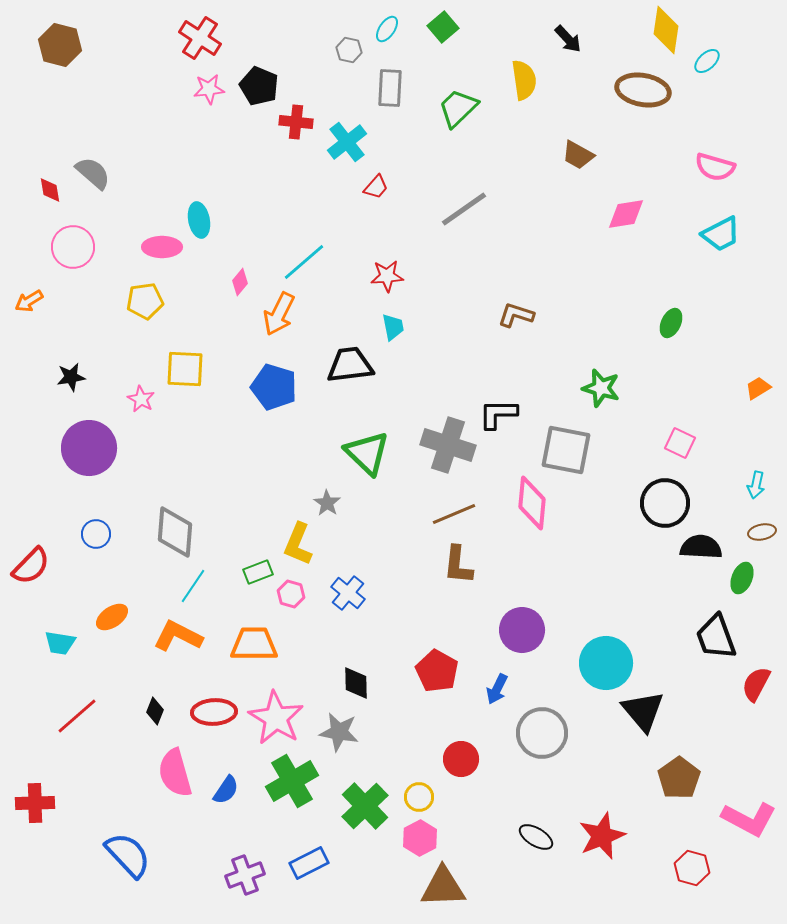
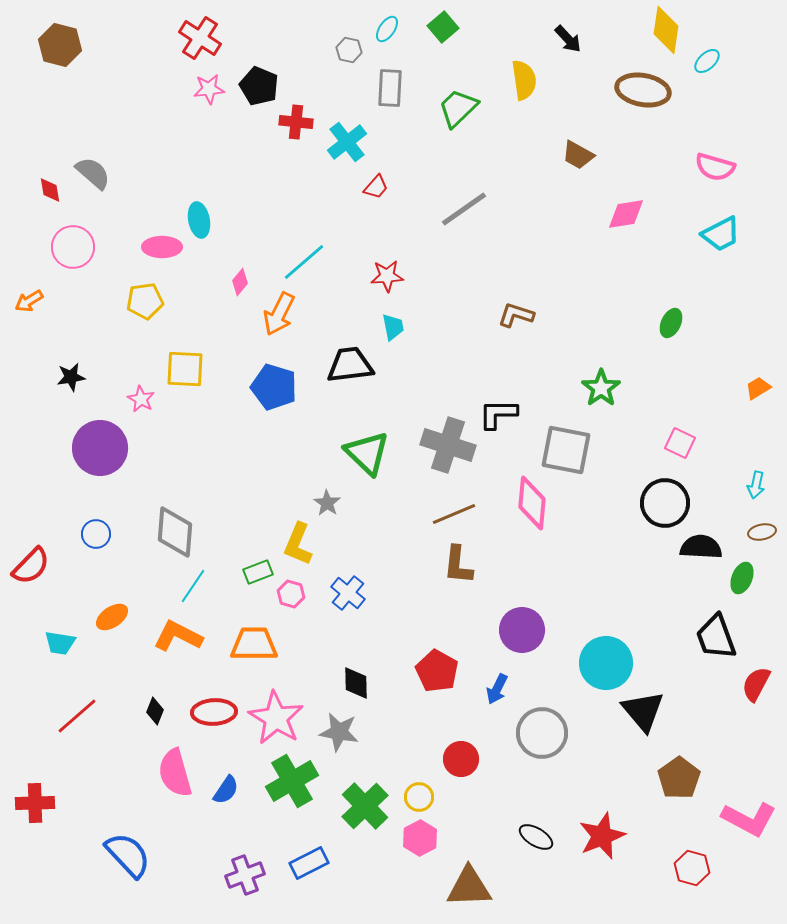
green star at (601, 388): rotated 21 degrees clockwise
purple circle at (89, 448): moved 11 px right
brown triangle at (443, 887): moved 26 px right
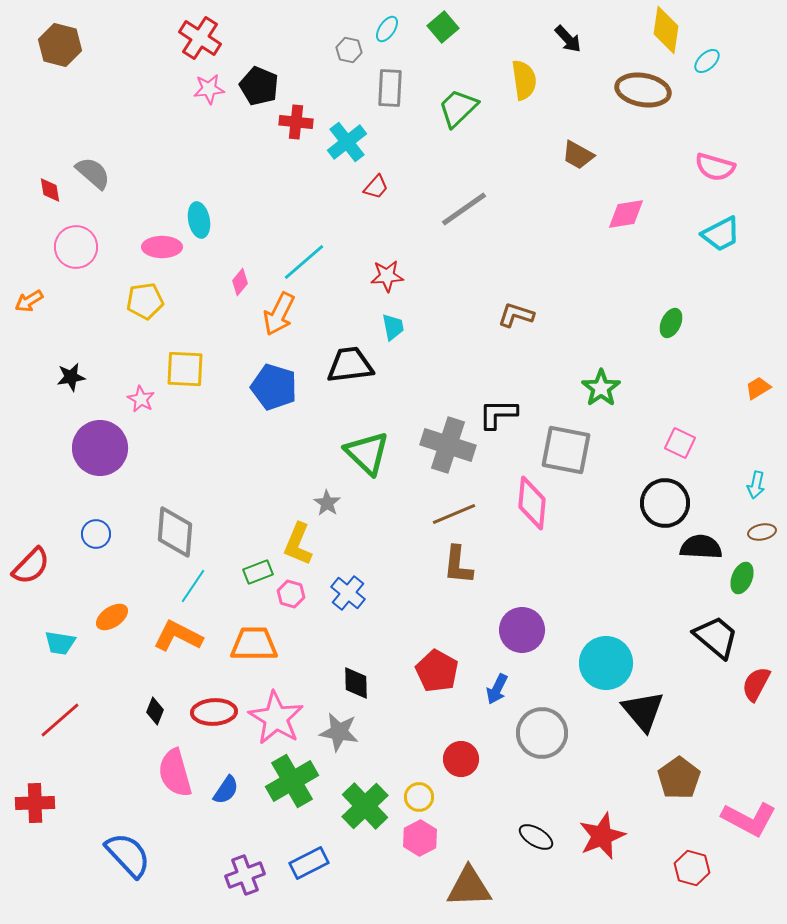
pink circle at (73, 247): moved 3 px right
black trapezoid at (716, 637): rotated 150 degrees clockwise
red line at (77, 716): moved 17 px left, 4 px down
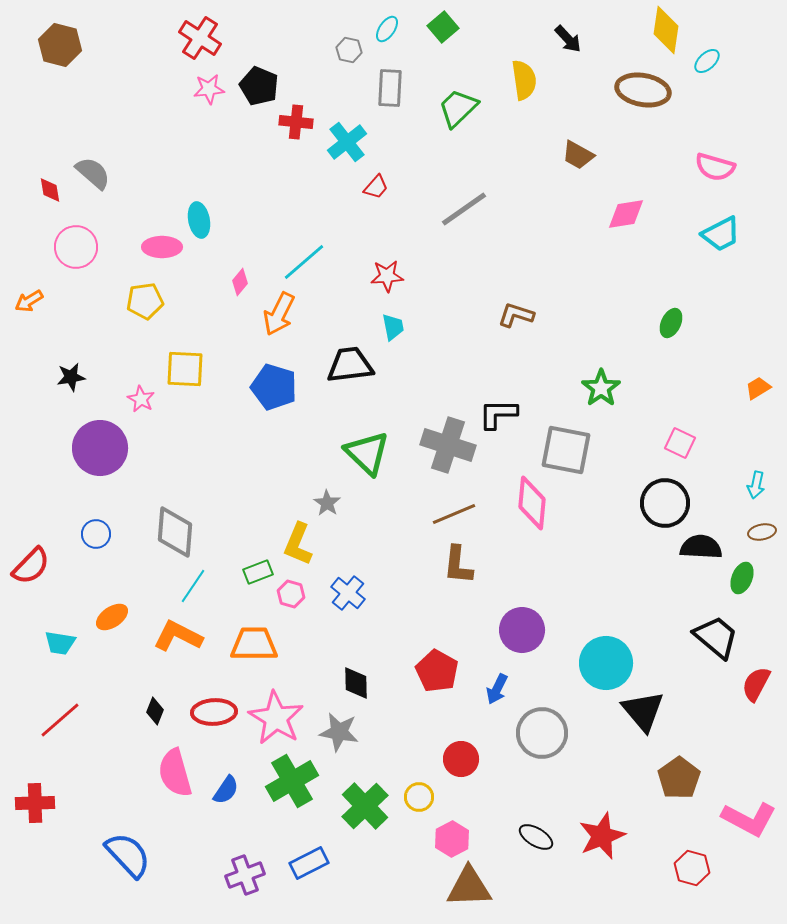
pink hexagon at (420, 838): moved 32 px right, 1 px down
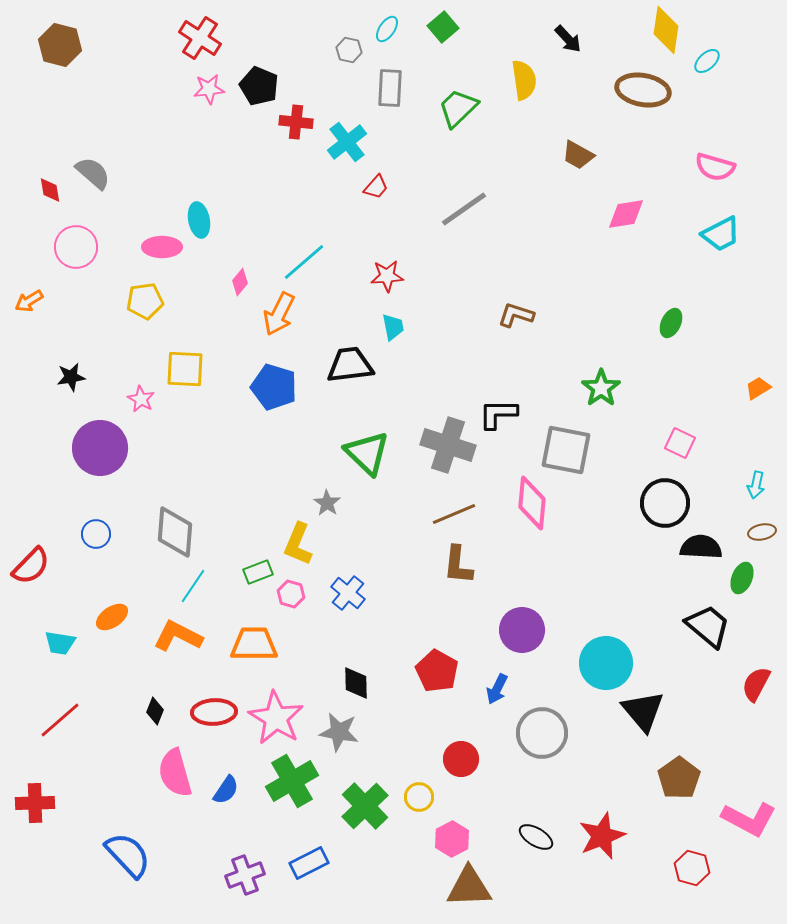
black trapezoid at (716, 637): moved 8 px left, 11 px up
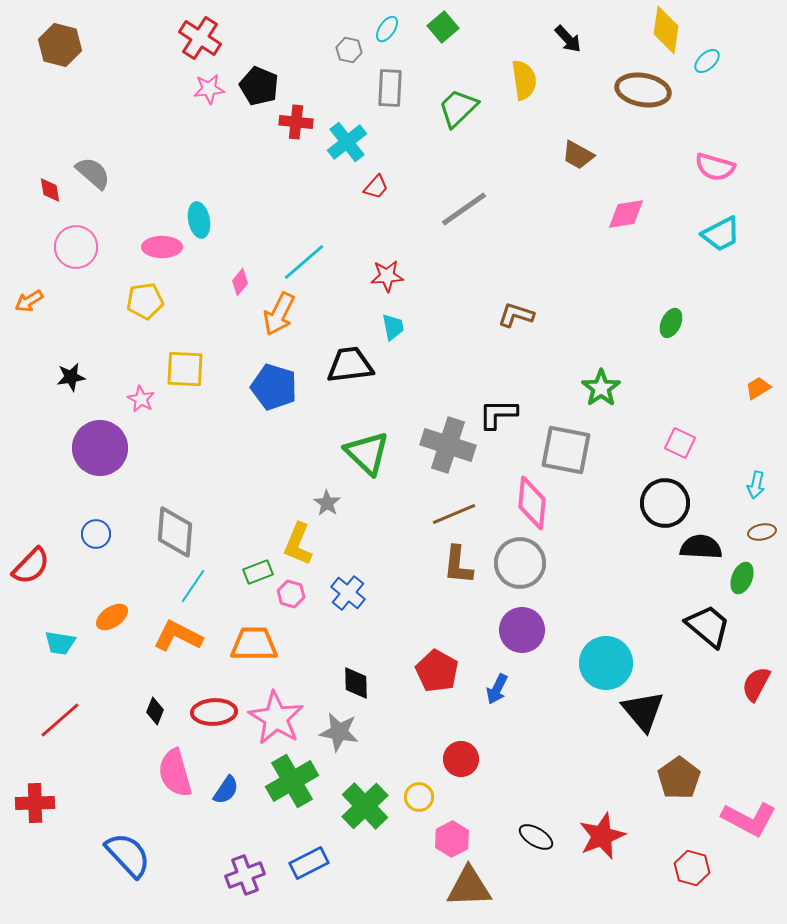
gray circle at (542, 733): moved 22 px left, 170 px up
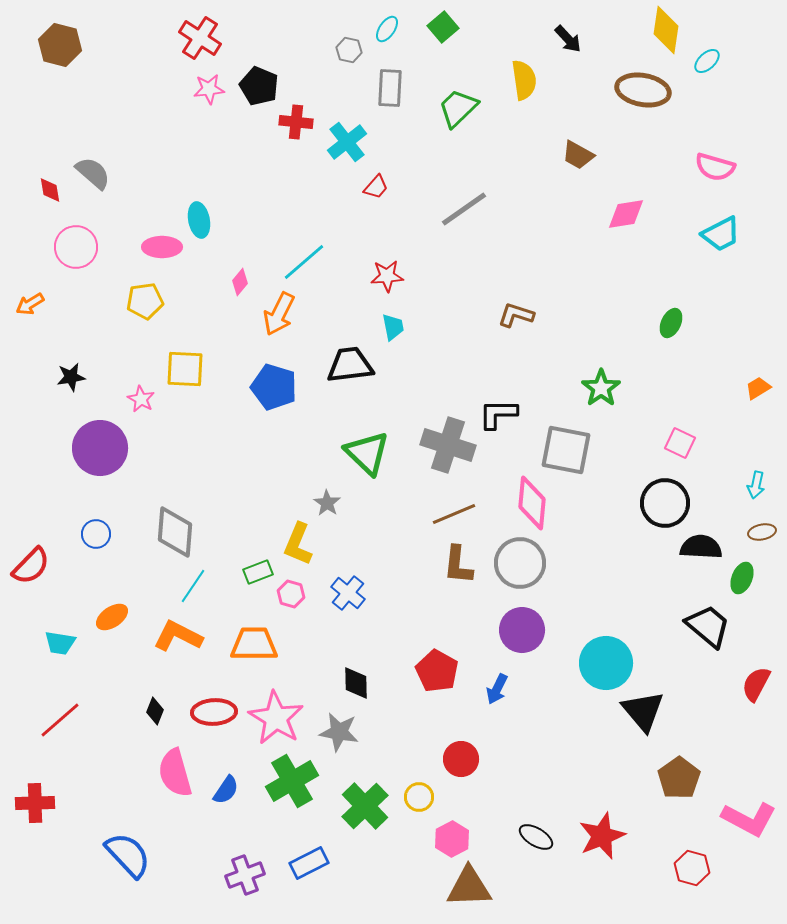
orange arrow at (29, 301): moved 1 px right, 3 px down
